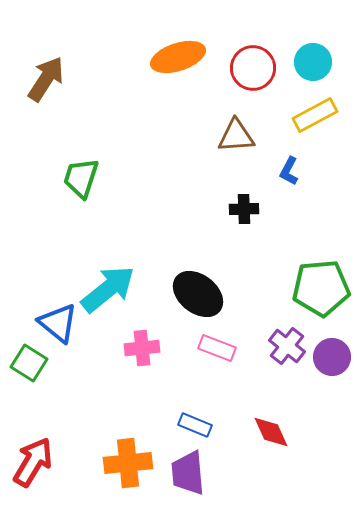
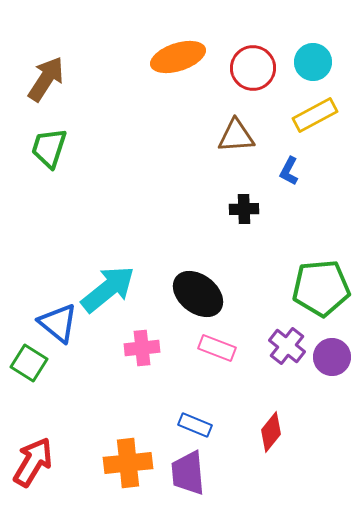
green trapezoid: moved 32 px left, 30 px up
red diamond: rotated 63 degrees clockwise
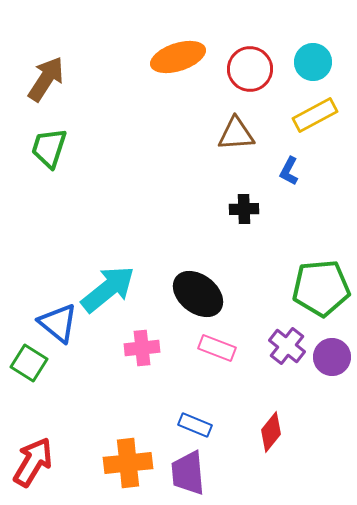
red circle: moved 3 px left, 1 px down
brown triangle: moved 2 px up
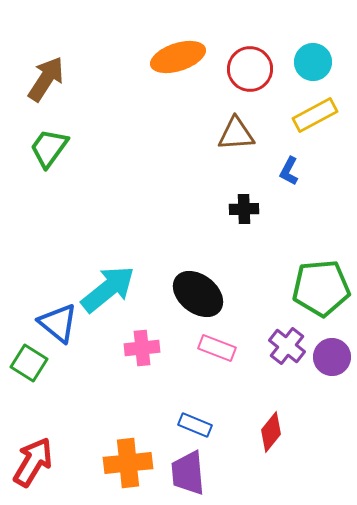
green trapezoid: rotated 18 degrees clockwise
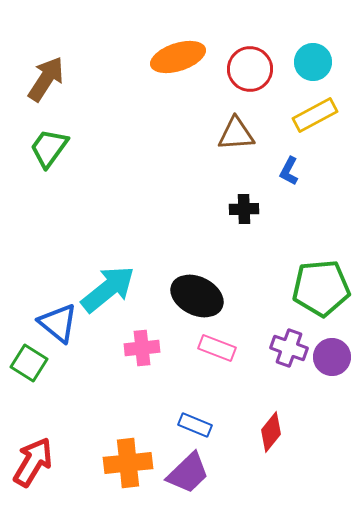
black ellipse: moved 1 px left, 2 px down; rotated 12 degrees counterclockwise
purple cross: moved 2 px right, 2 px down; rotated 18 degrees counterclockwise
purple trapezoid: rotated 129 degrees counterclockwise
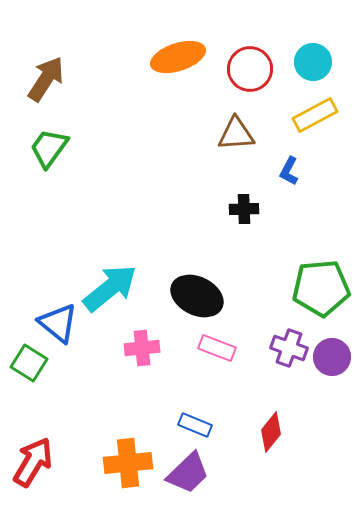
cyan arrow: moved 2 px right, 1 px up
